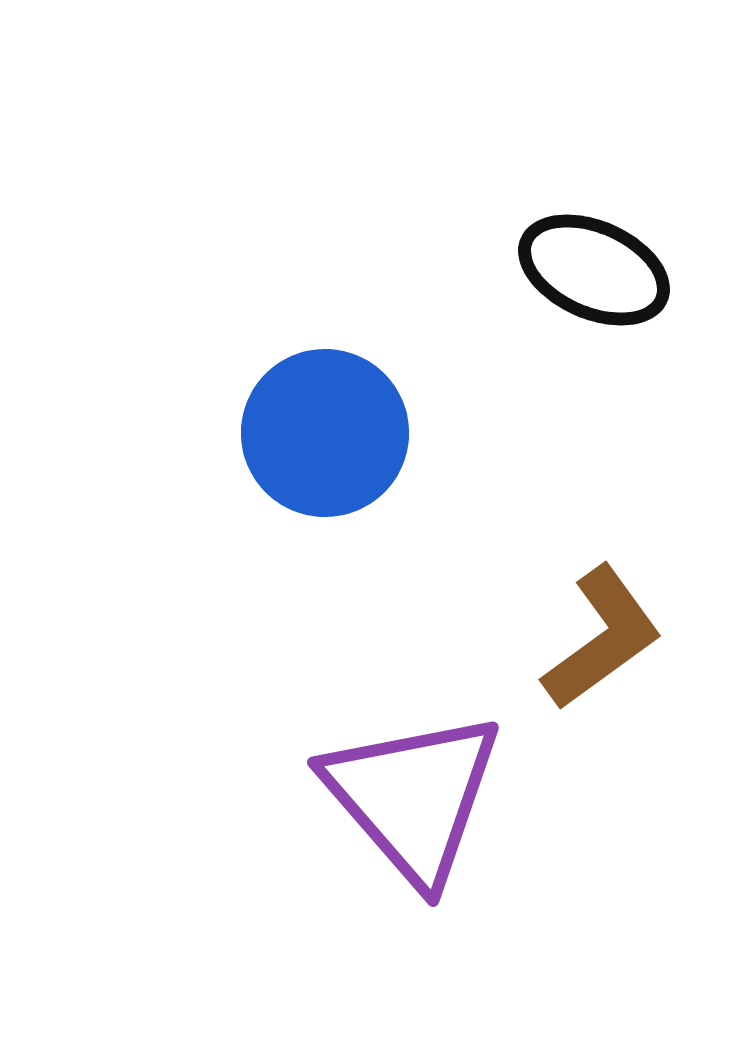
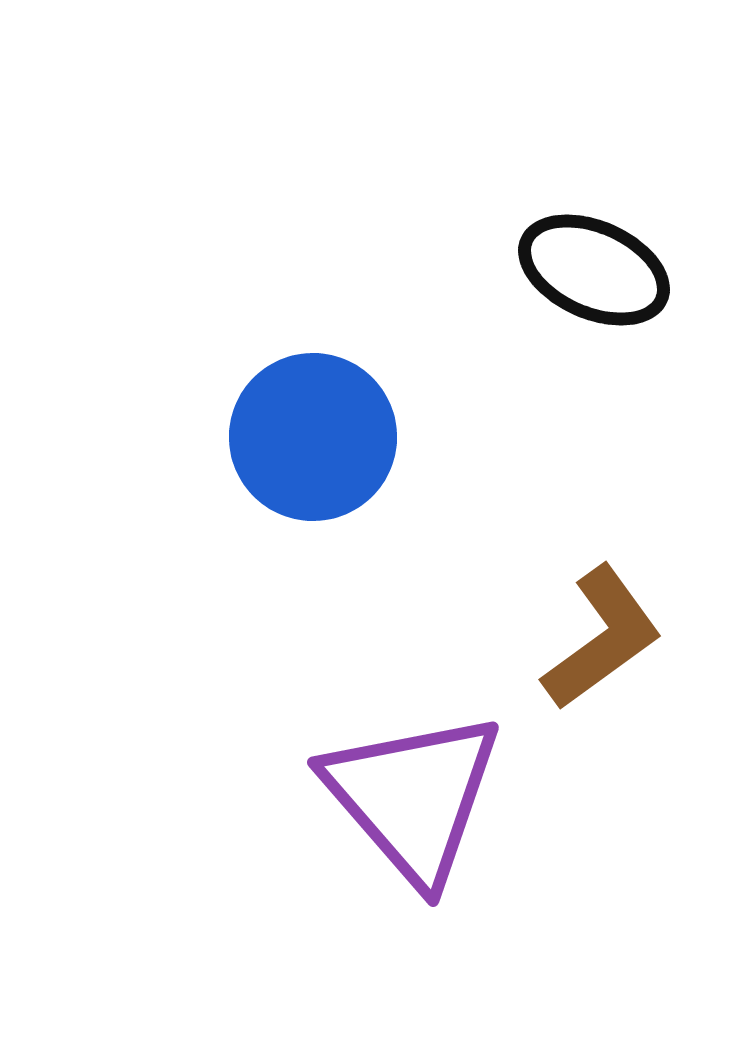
blue circle: moved 12 px left, 4 px down
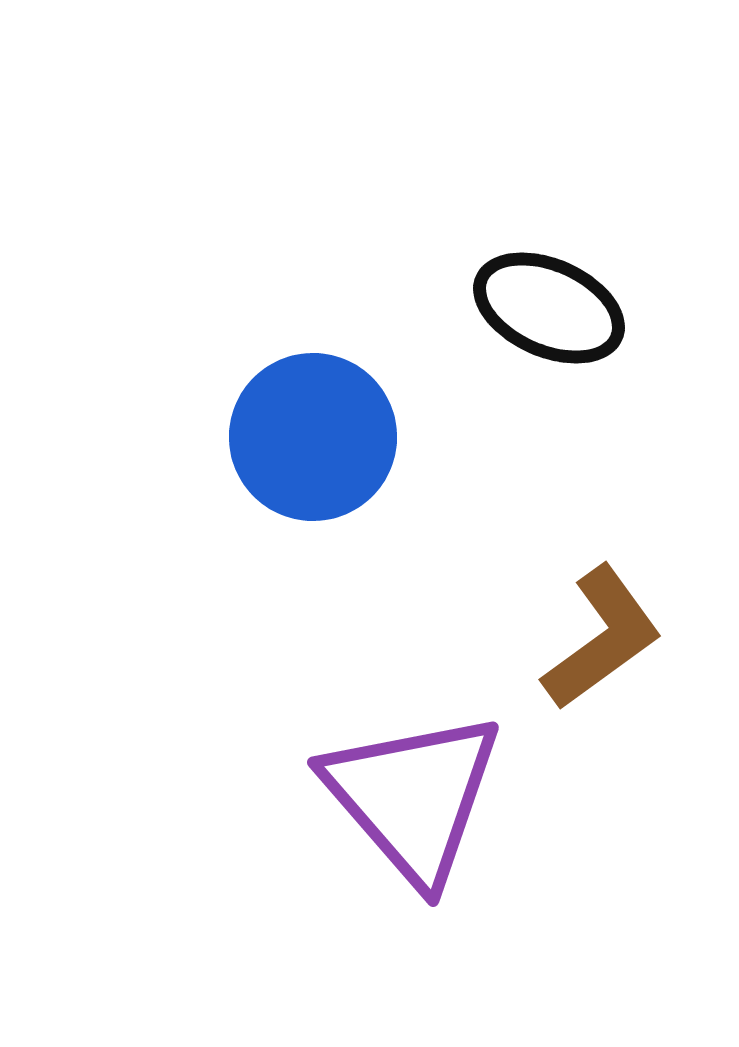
black ellipse: moved 45 px left, 38 px down
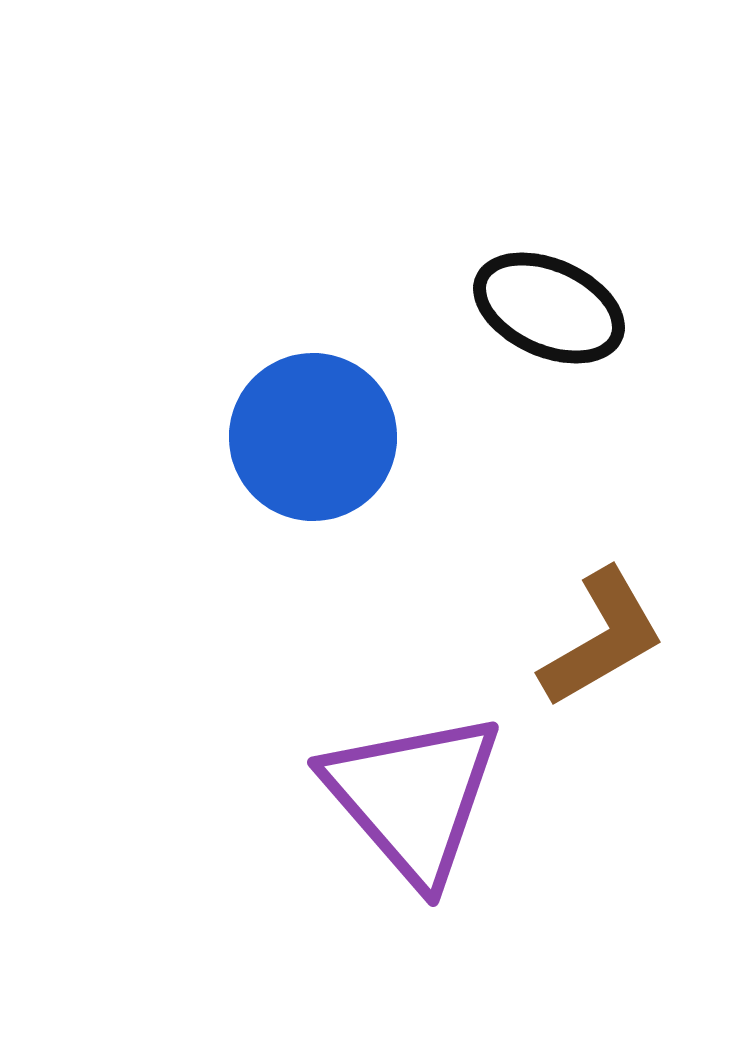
brown L-shape: rotated 6 degrees clockwise
